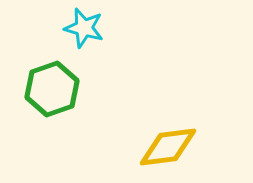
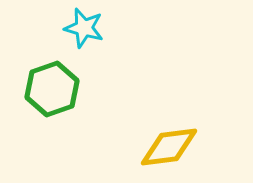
yellow diamond: moved 1 px right
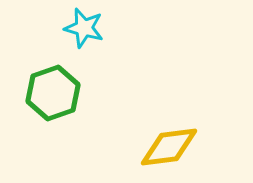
green hexagon: moved 1 px right, 4 px down
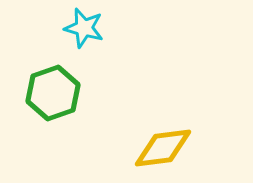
yellow diamond: moved 6 px left, 1 px down
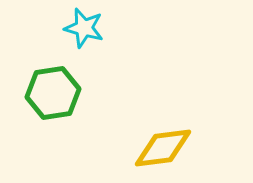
green hexagon: rotated 10 degrees clockwise
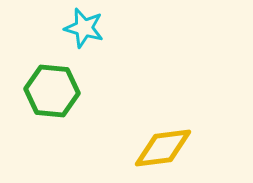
green hexagon: moved 1 px left, 2 px up; rotated 14 degrees clockwise
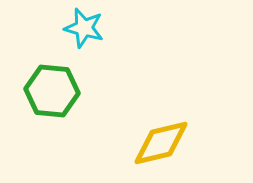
yellow diamond: moved 2 px left, 5 px up; rotated 6 degrees counterclockwise
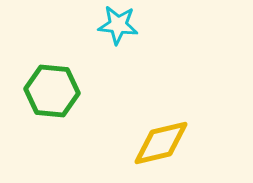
cyan star: moved 34 px right, 3 px up; rotated 9 degrees counterclockwise
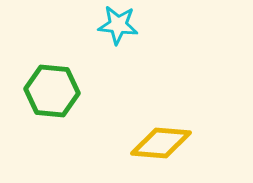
yellow diamond: rotated 18 degrees clockwise
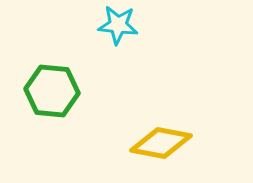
yellow diamond: rotated 6 degrees clockwise
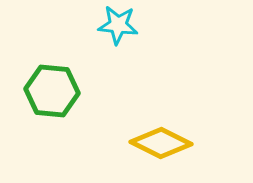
yellow diamond: rotated 16 degrees clockwise
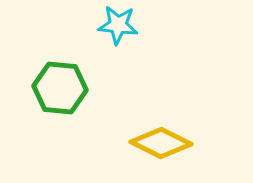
green hexagon: moved 8 px right, 3 px up
